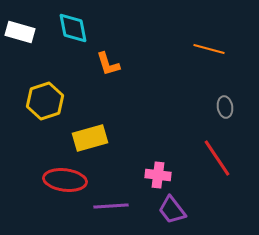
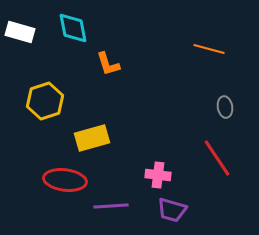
yellow rectangle: moved 2 px right
purple trapezoid: rotated 36 degrees counterclockwise
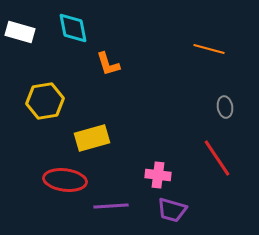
yellow hexagon: rotated 9 degrees clockwise
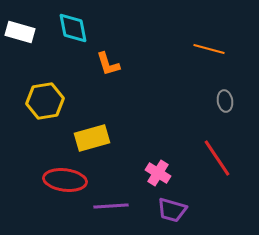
gray ellipse: moved 6 px up
pink cross: moved 2 px up; rotated 25 degrees clockwise
